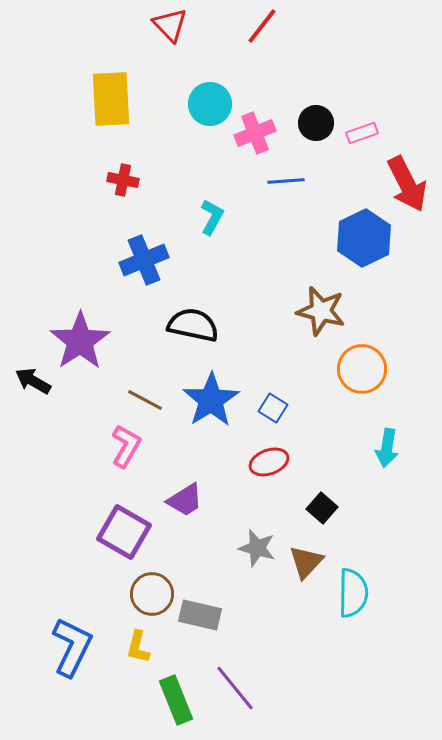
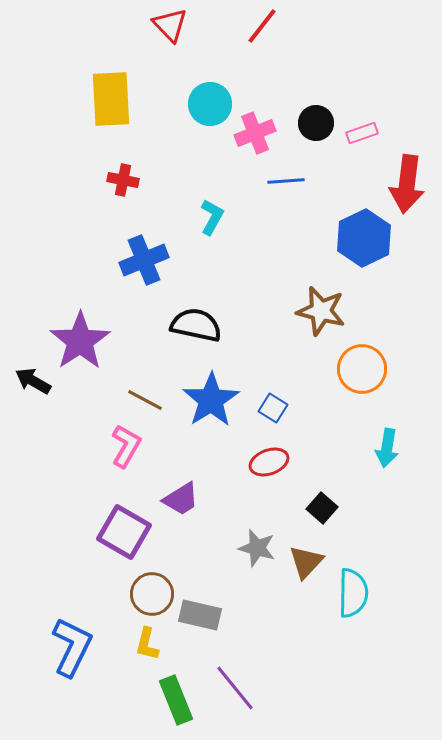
red arrow: rotated 34 degrees clockwise
black semicircle: moved 3 px right
purple trapezoid: moved 4 px left, 1 px up
yellow L-shape: moved 9 px right, 3 px up
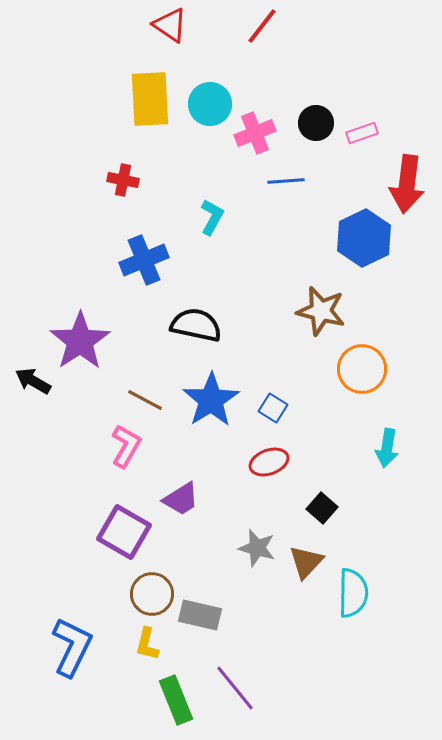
red triangle: rotated 12 degrees counterclockwise
yellow rectangle: moved 39 px right
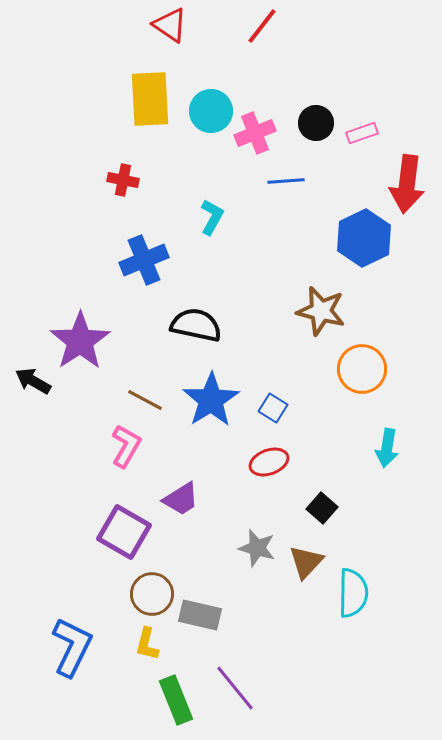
cyan circle: moved 1 px right, 7 px down
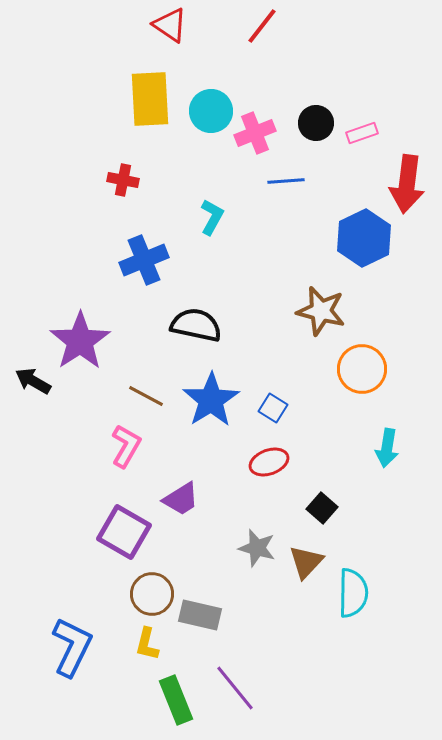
brown line: moved 1 px right, 4 px up
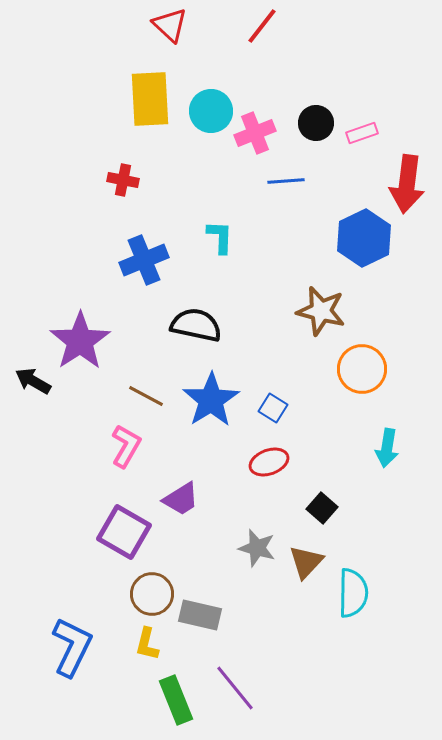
red triangle: rotated 9 degrees clockwise
cyan L-shape: moved 8 px right, 20 px down; rotated 27 degrees counterclockwise
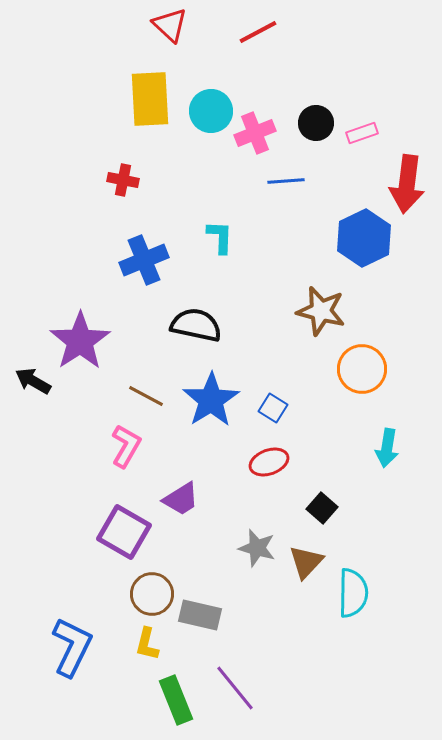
red line: moved 4 px left, 6 px down; rotated 24 degrees clockwise
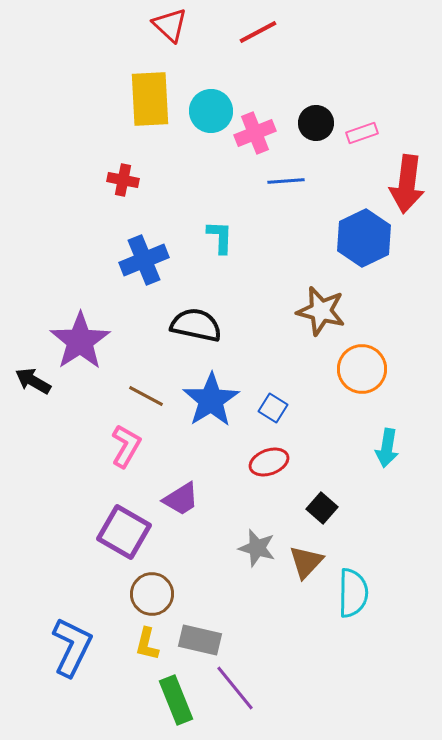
gray rectangle: moved 25 px down
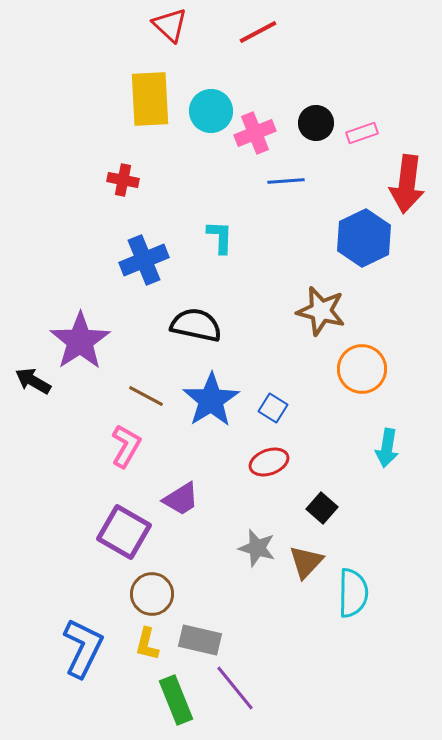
blue L-shape: moved 11 px right, 1 px down
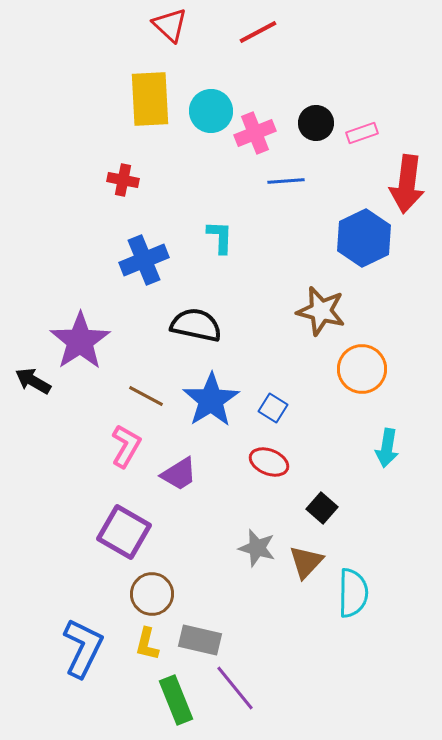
red ellipse: rotated 42 degrees clockwise
purple trapezoid: moved 2 px left, 25 px up
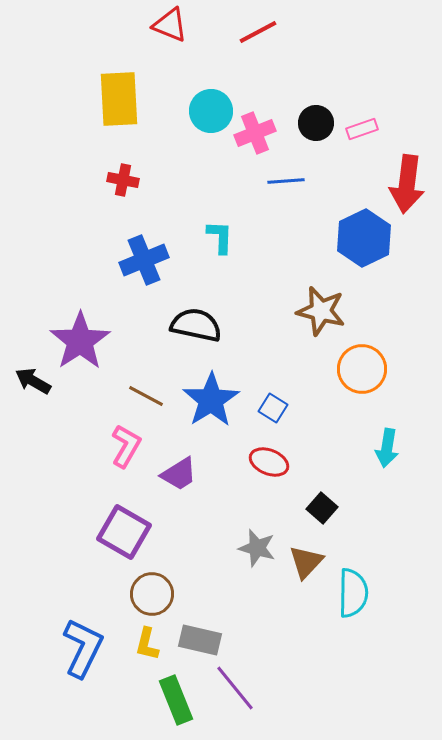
red triangle: rotated 21 degrees counterclockwise
yellow rectangle: moved 31 px left
pink rectangle: moved 4 px up
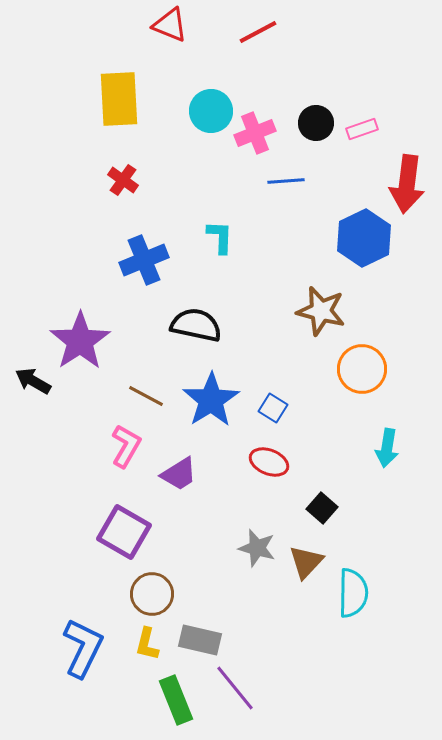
red cross: rotated 24 degrees clockwise
